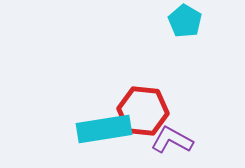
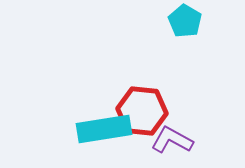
red hexagon: moved 1 px left
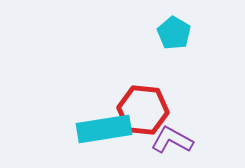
cyan pentagon: moved 11 px left, 12 px down
red hexagon: moved 1 px right, 1 px up
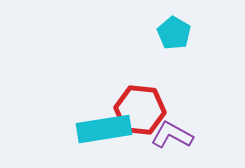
red hexagon: moved 3 px left
purple L-shape: moved 5 px up
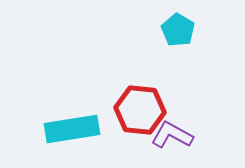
cyan pentagon: moved 4 px right, 3 px up
cyan rectangle: moved 32 px left
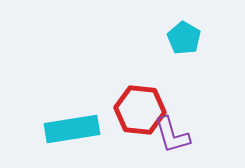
cyan pentagon: moved 6 px right, 8 px down
purple L-shape: rotated 135 degrees counterclockwise
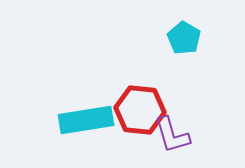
cyan rectangle: moved 14 px right, 9 px up
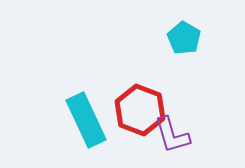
red hexagon: rotated 15 degrees clockwise
cyan rectangle: rotated 74 degrees clockwise
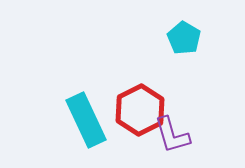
red hexagon: rotated 12 degrees clockwise
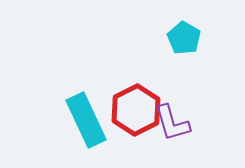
red hexagon: moved 4 px left
purple L-shape: moved 12 px up
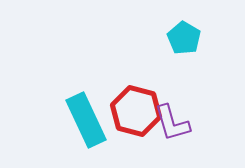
red hexagon: moved 1 px down; rotated 18 degrees counterclockwise
